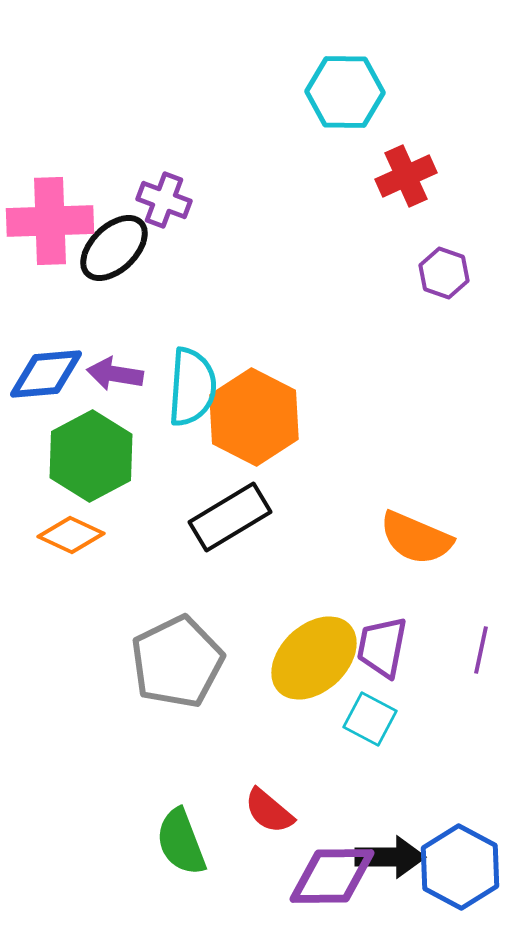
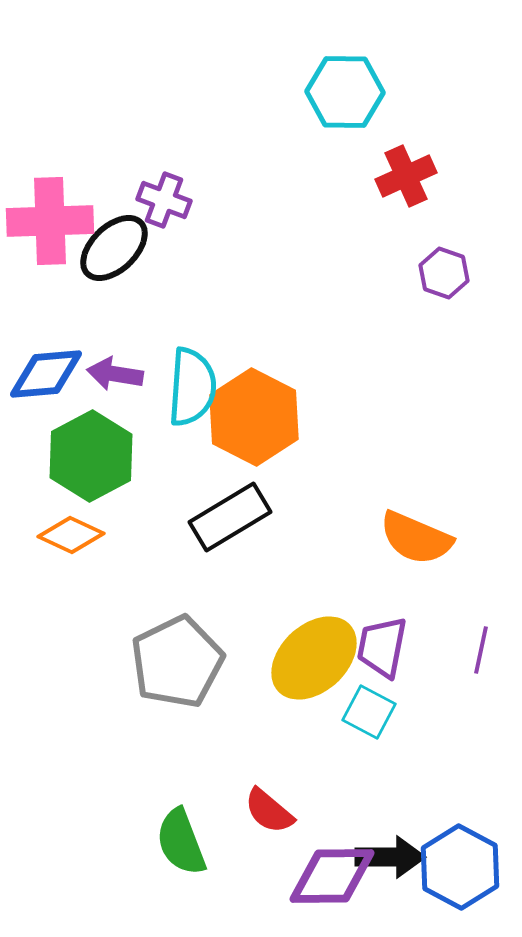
cyan square: moved 1 px left, 7 px up
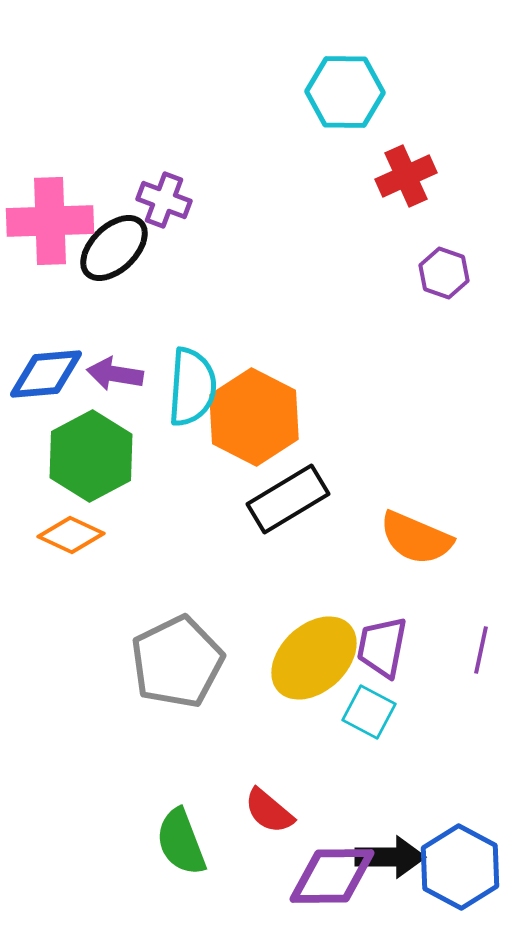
black rectangle: moved 58 px right, 18 px up
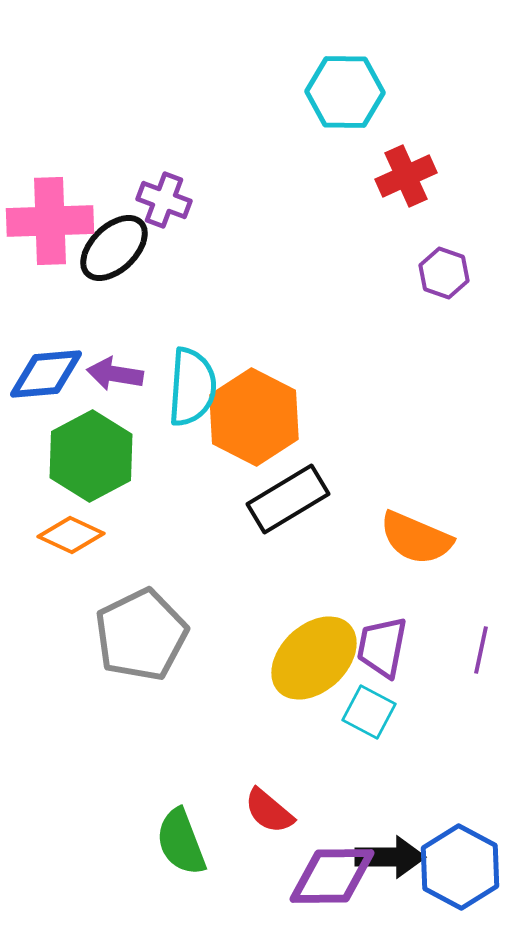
gray pentagon: moved 36 px left, 27 px up
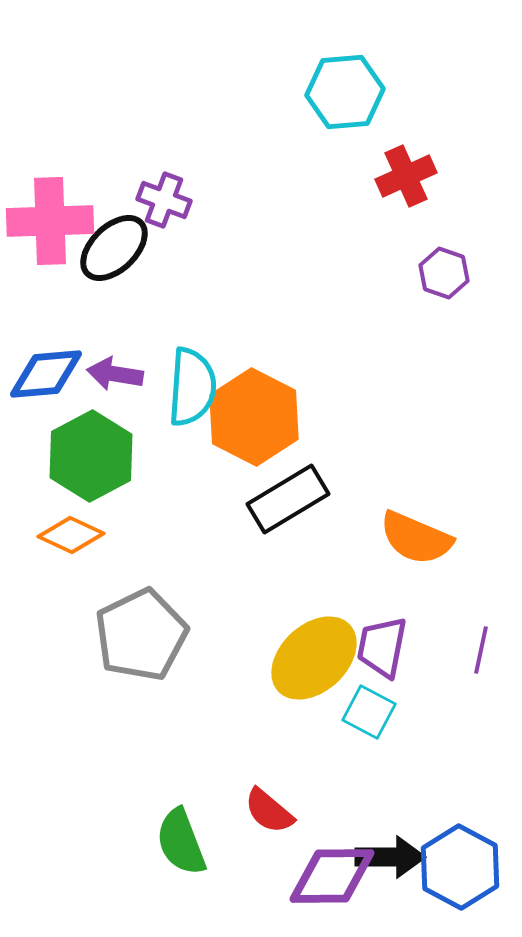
cyan hexagon: rotated 6 degrees counterclockwise
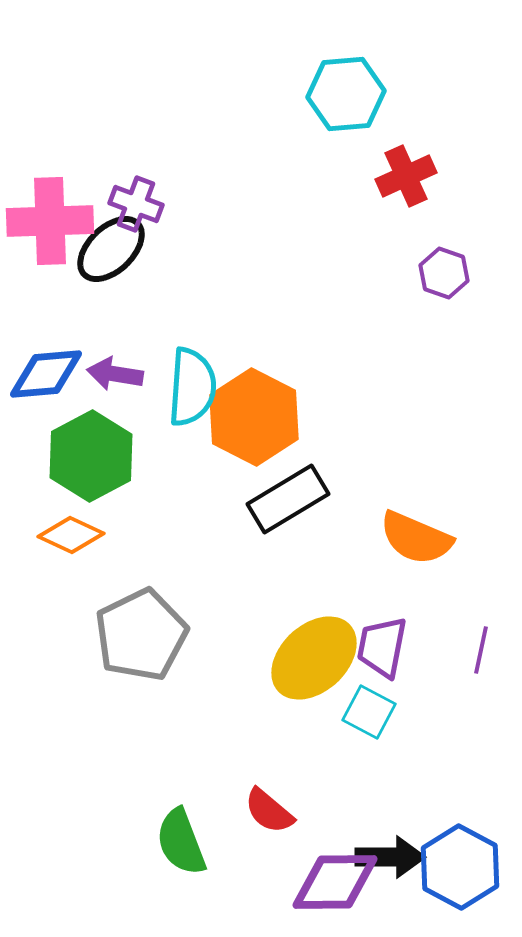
cyan hexagon: moved 1 px right, 2 px down
purple cross: moved 28 px left, 4 px down
black ellipse: moved 3 px left, 1 px down
purple diamond: moved 3 px right, 6 px down
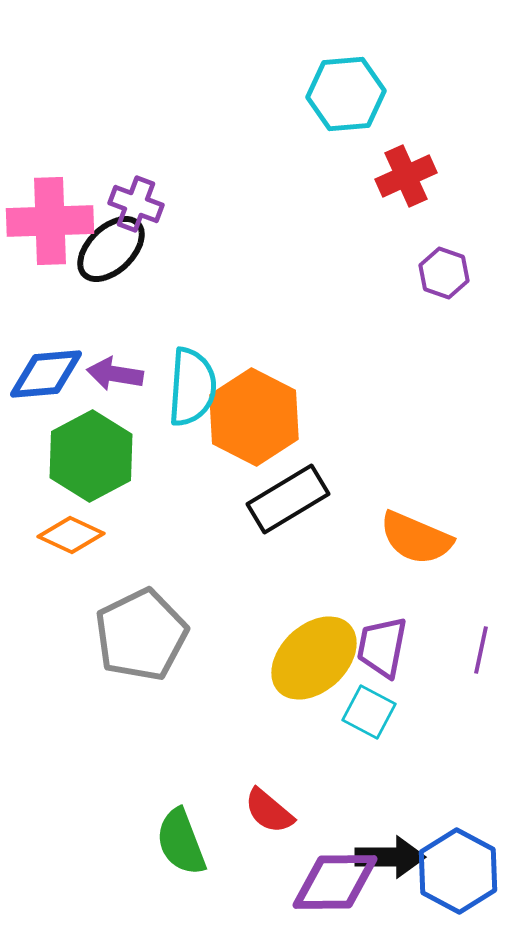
blue hexagon: moved 2 px left, 4 px down
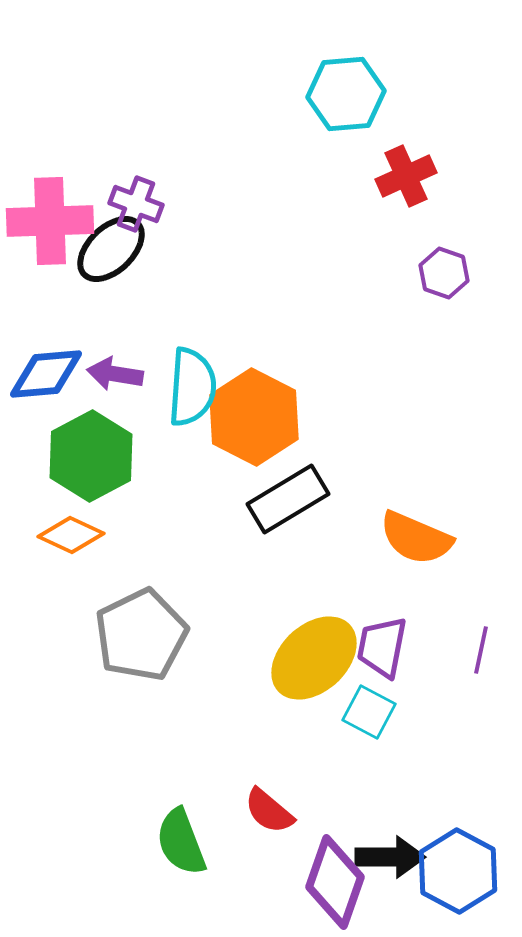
purple diamond: rotated 70 degrees counterclockwise
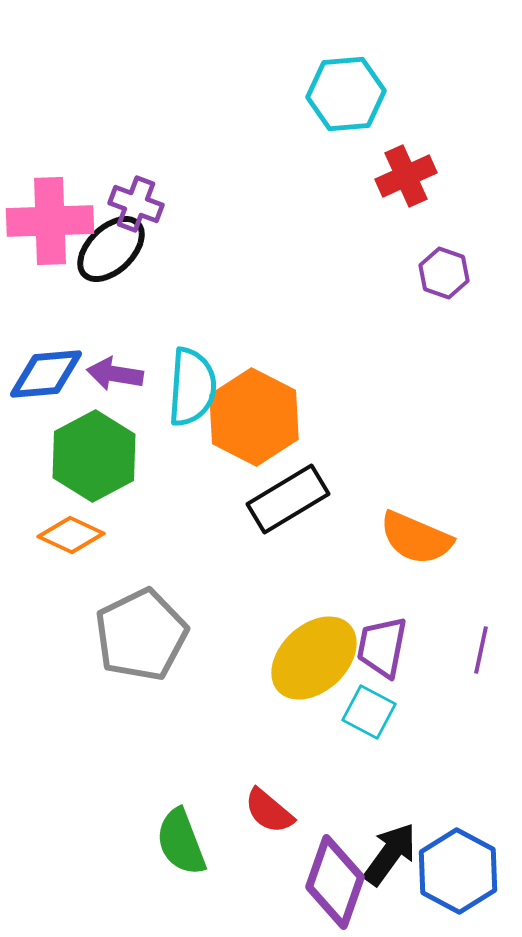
green hexagon: moved 3 px right
black arrow: moved 3 px up; rotated 54 degrees counterclockwise
